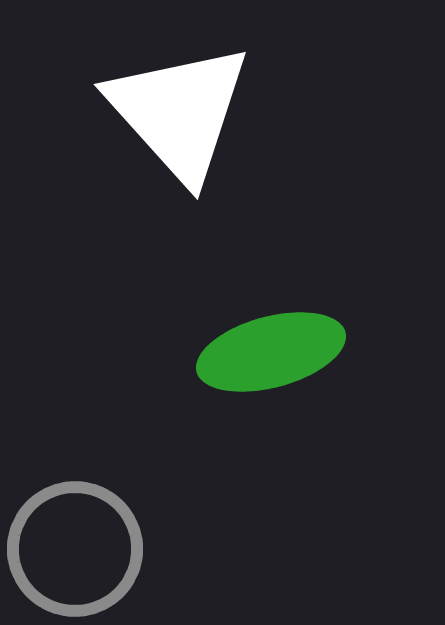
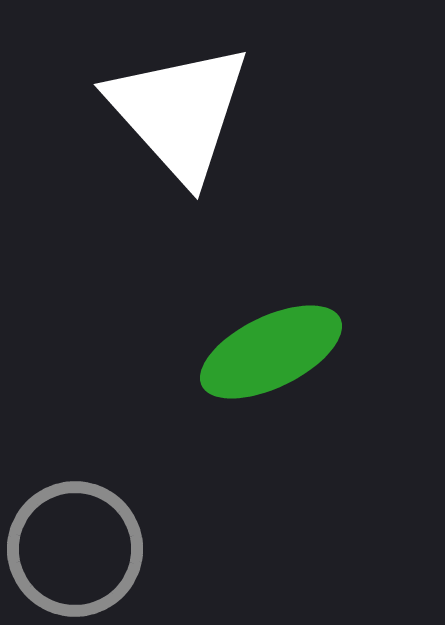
green ellipse: rotated 11 degrees counterclockwise
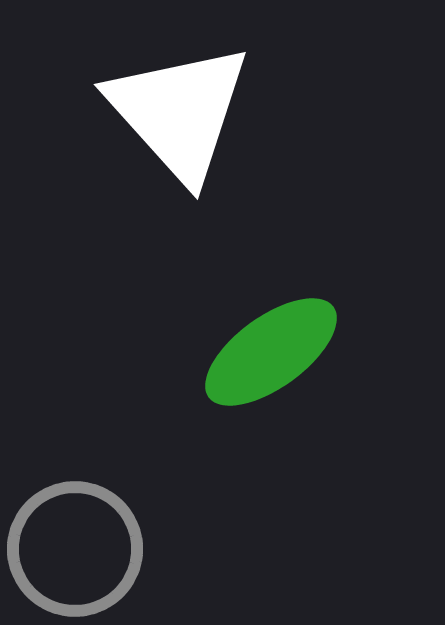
green ellipse: rotated 10 degrees counterclockwise
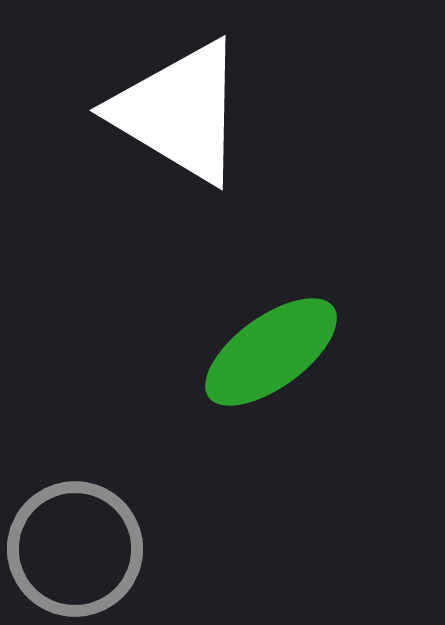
white triangle: rotated 17 degrees counterclockwise
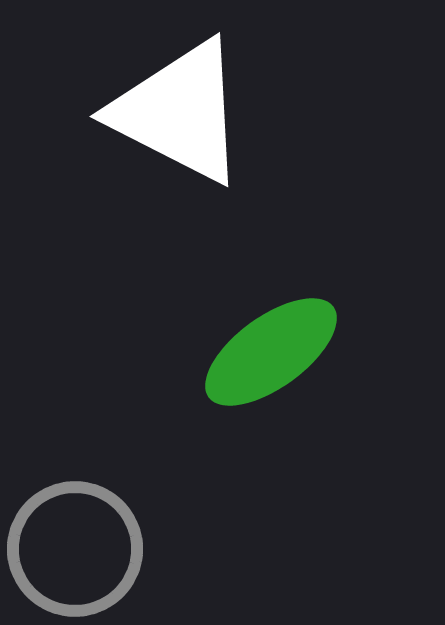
white triangle: rotated 4 degrees counterclockwise
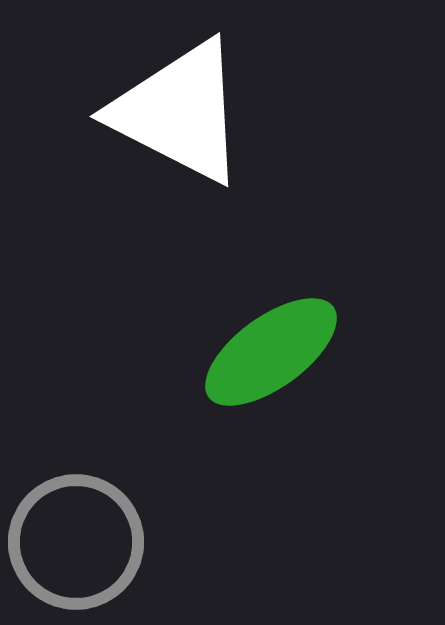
gray circle: moved 1 px right, 7 px up
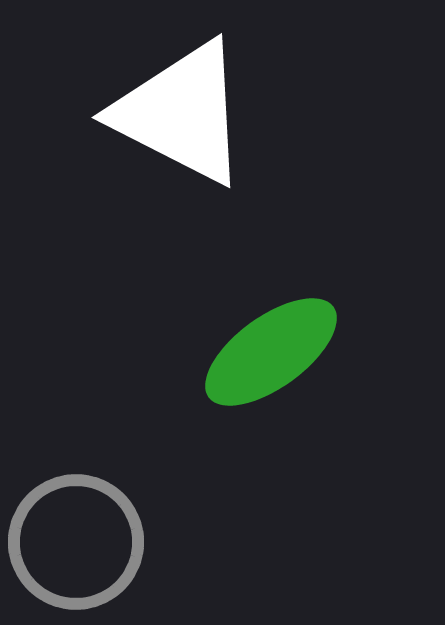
white triangle: moved 2 px right, 1 px down
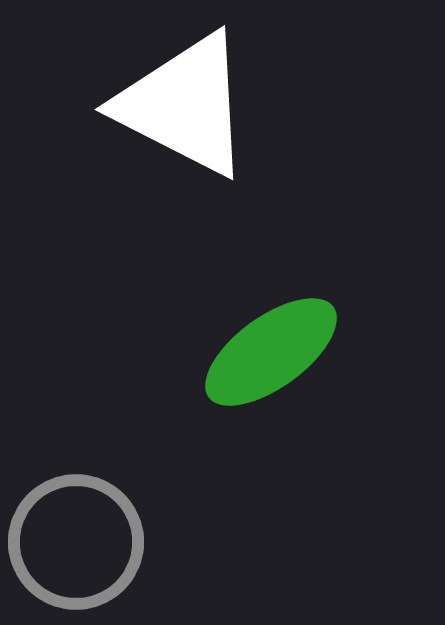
white triangle: moved 3 px right, 8 px up
